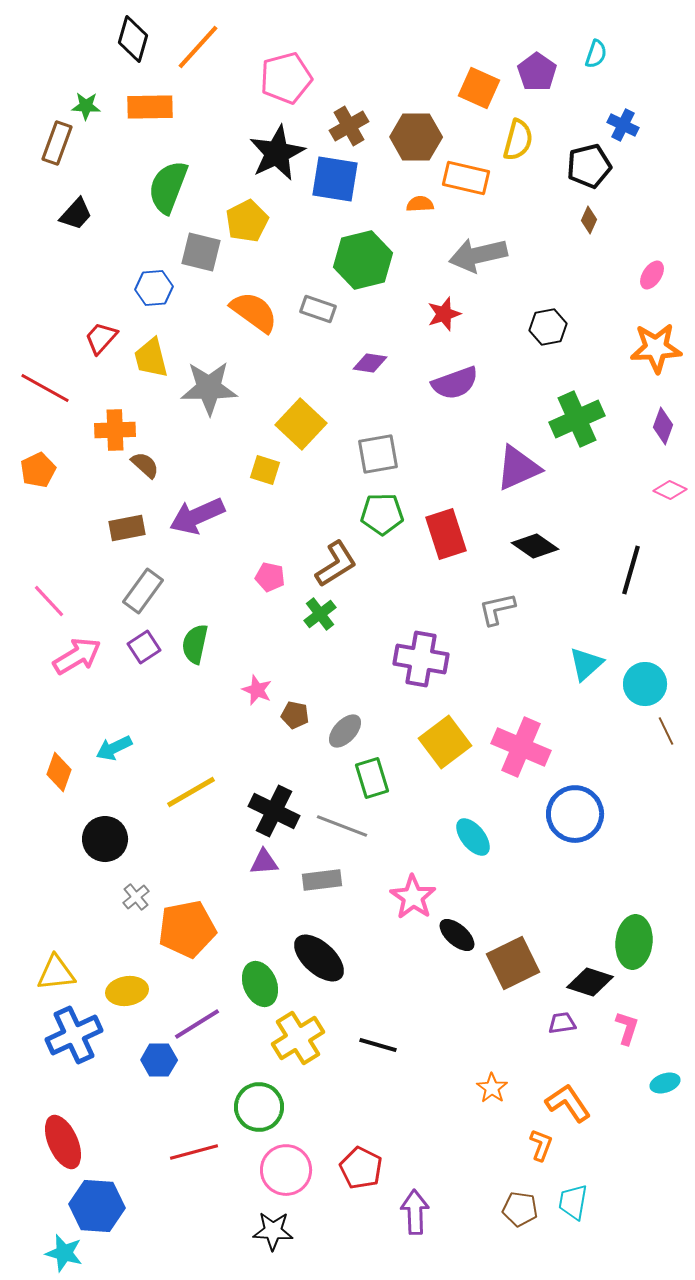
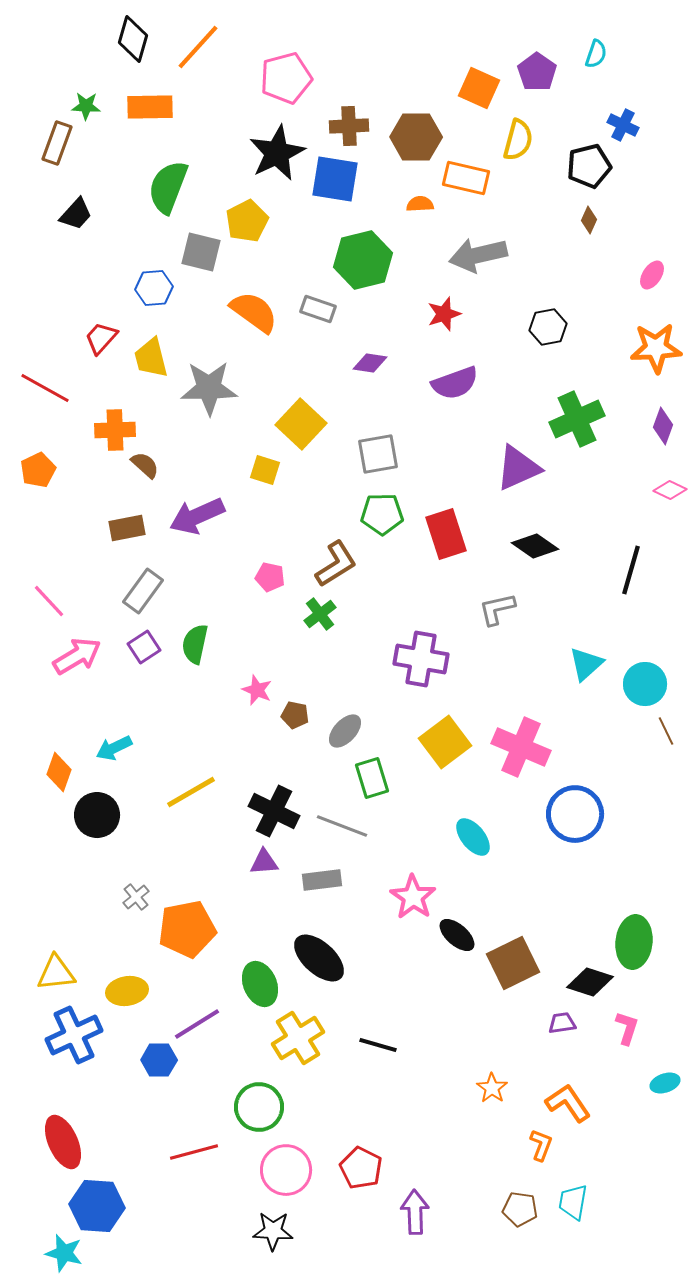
brown cross at (349, 126): rotated 27 degrees clockwise
black circle at (105, 839): moved 8 px left, 24 px up
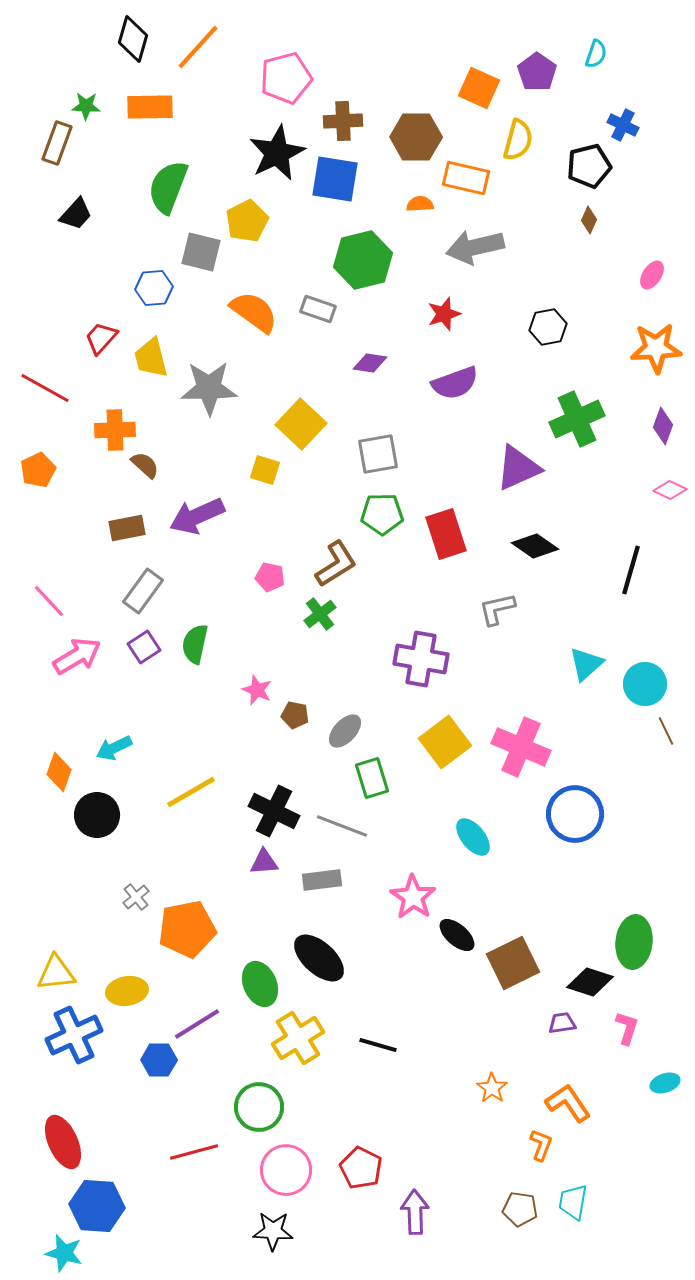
brown cross at (349, 126): moved 6 px left, 5 px up
gray arrow at (478, 255): moved 3 px left, 8 px up
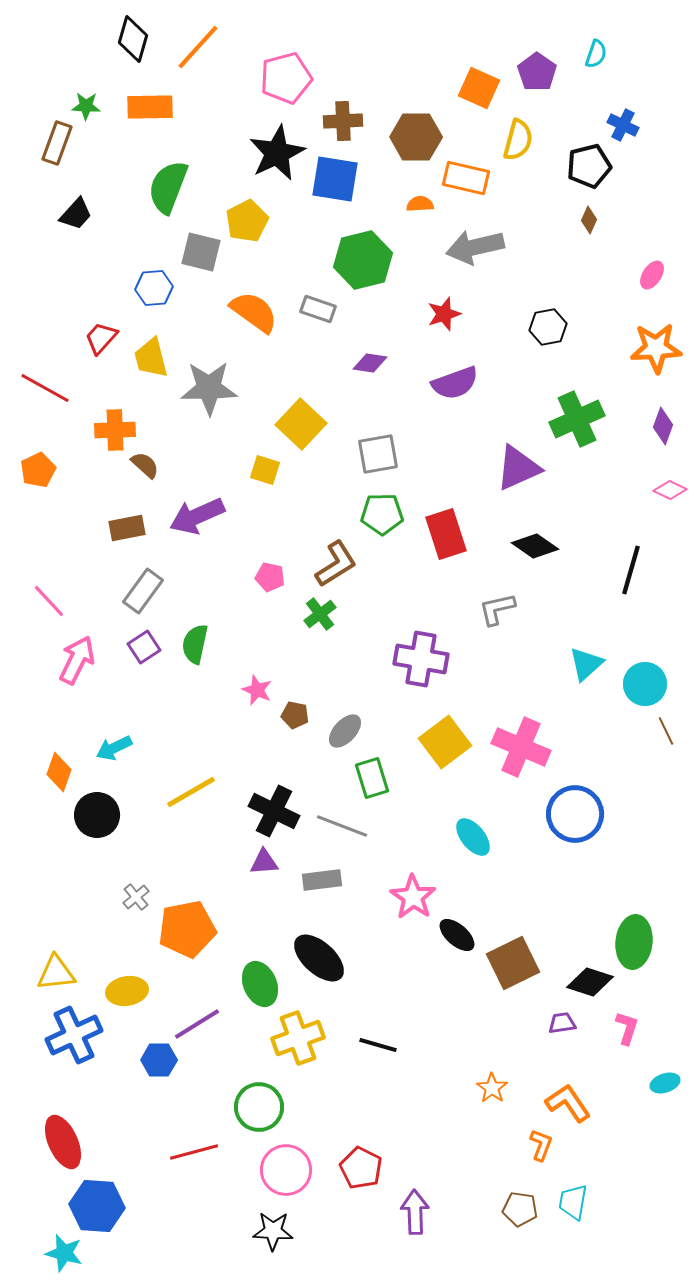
pink arrow at (77, 656): moved 4 px down; rotated 33 degrees counterclockwise
yellow cross at (298, 1038): rotated 12 degrees clockwise
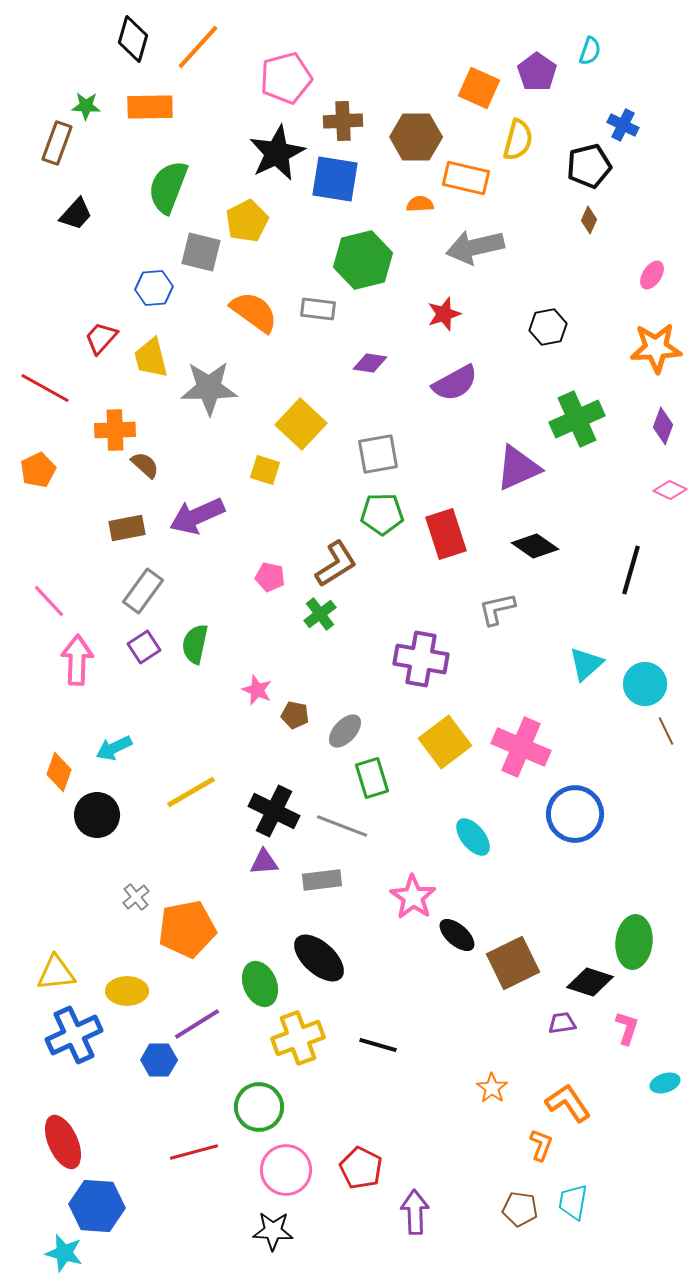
cyan semicircle at (596, 54): moved 6 px left, 3 px up
gray rectangle at (318, 309): rotated 12 degrees counterclockwise
purple semicircle at (455, 383): rotated 9 degrees counterclockwise
pink arrow at (77, 660): rotated 24 degrees counterclockwise
yellow ellipse at (127, 991): rotated 9 degrees clockwise
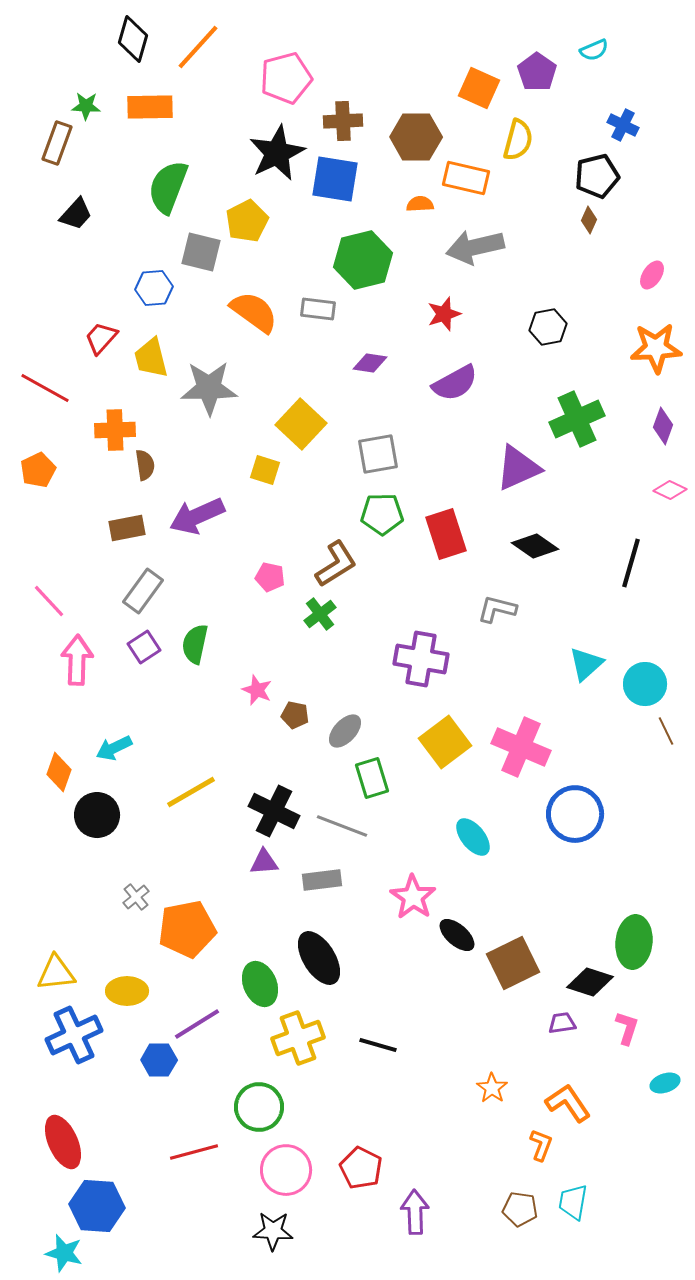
cyan semicircle at (590, 51): moved 4 px right, 1 px up; rotated 48 degrees clockwise
black pentagon at (589, 166): moved 8 px right, 10 px down
brown semicircle at (145, 465): rotated 40 degrees clockwise
black line at (631, 570): moved 7 px up
gray L-shape at (497, 609): rotated 27 degrees clockwise
black ellipse at (319, 958): rotated 16 degrees clockwise
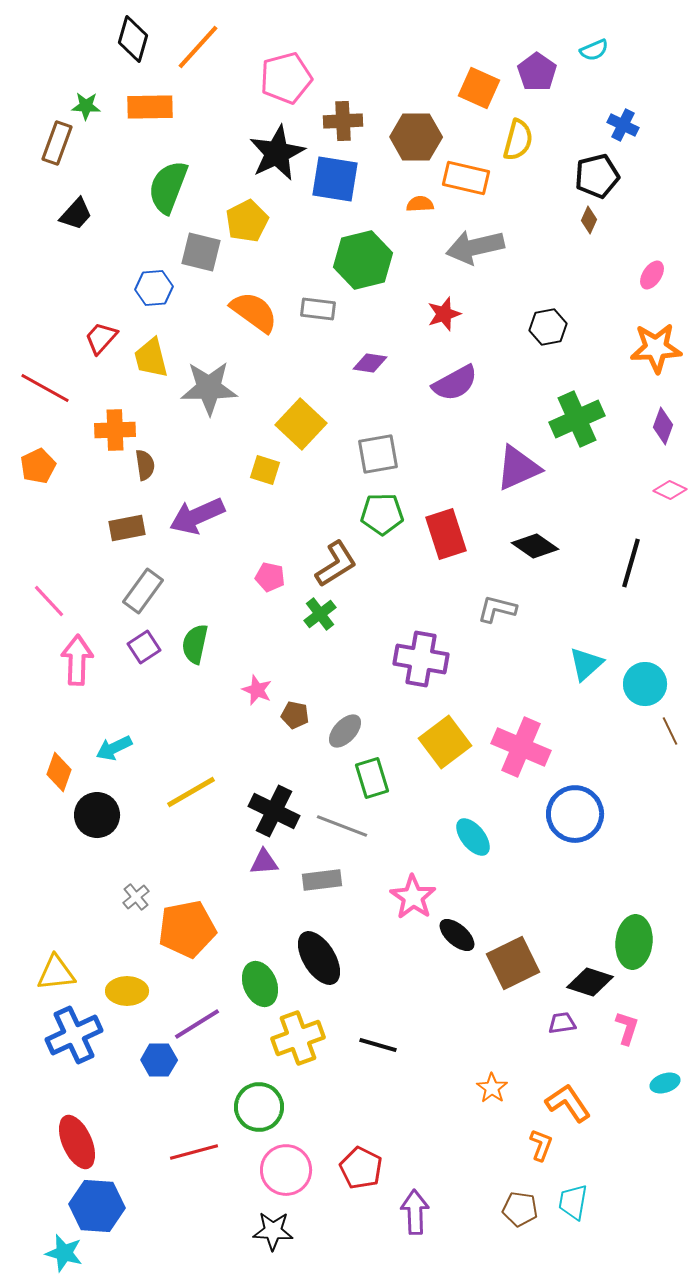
orange pentagon at (38, 470): moved 4 px up
brown line at (666, 731): moved 4 px right
red ellipse at (63, 1142): moved 14 px right
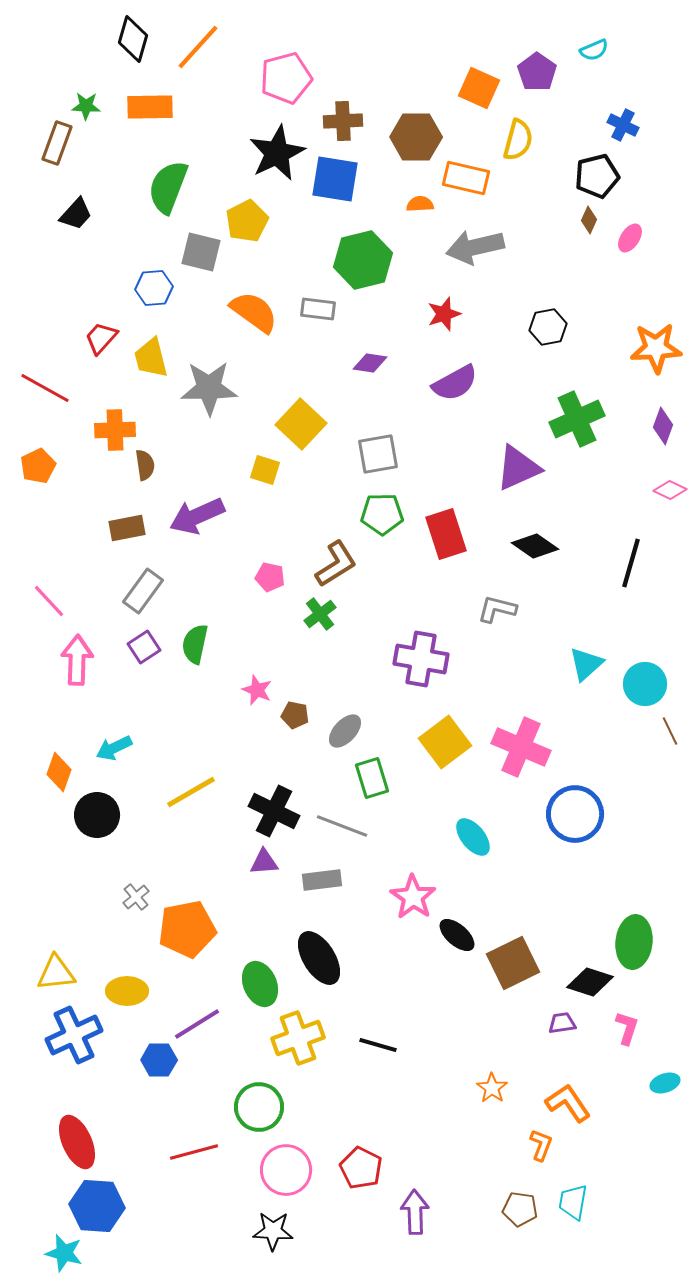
pink ellipse at (652, 275): moved 22 px left, 37 px up
